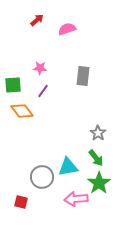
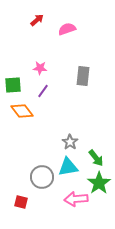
gray star: moved 28 px left, 9 px down
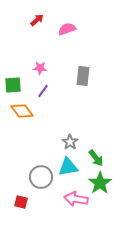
gray circle: moved 1 px left
green star: moved 1 px right
pink arrow: rotated 15 degrees clockwise
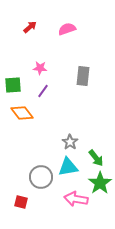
red arrow: moved 7 px left, 7 px down
orange diamond: moved 2 px down
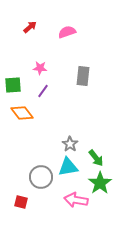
pink semicircle: moved 3 px down
gray star: moved 2 px down
pink arrow: moved 1 px down
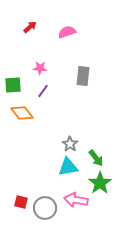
gray circle: moved 4 px right, 31 px down
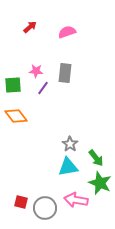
pink star: moved 4 px left, 3 px down
gray rectangle: moved 18 px left, 3 px up
purple line: moved 3 px up
orange diamond: moved 6 px left, 3 px down
green star: rotated 15 degrees counterclockwise
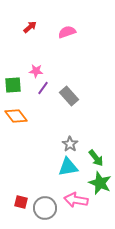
gray rectangle: moved 4 px right, 23 px down; rotated 48 degrees counterclockwise
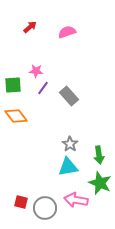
green arrow: moved 3 px right, 3 px up; rotated 30 degrees clockwise
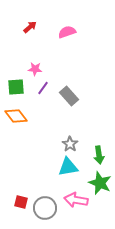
pink star: moved 1 px left, 2 px up
green square: moved 3 px right, 2 px down
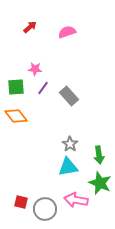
gray circle: moved 1 px down
